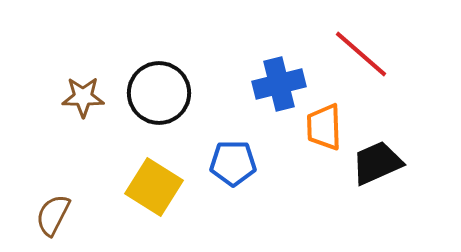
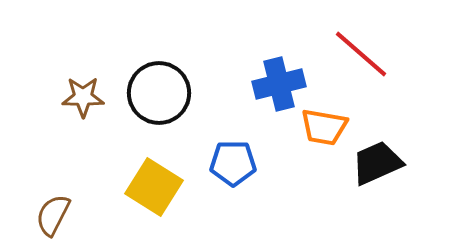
orange trapezoid: rotated 78 degrees counterclockwise
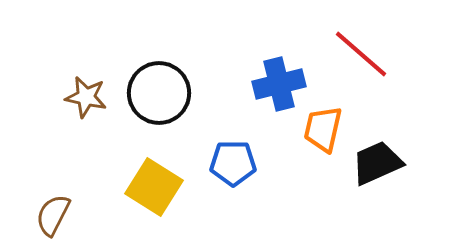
brown star: moved 3 px right; rotated 12 degrees clockwise
orange trapezoid: moved 1 px left, 2 px down; rotated 93 degrees clockwise
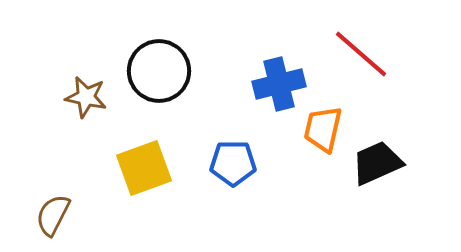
black circle: moved 22 px up
yellow square: moved 10 px left, 19 px up; rotated 38 degrees clockwise
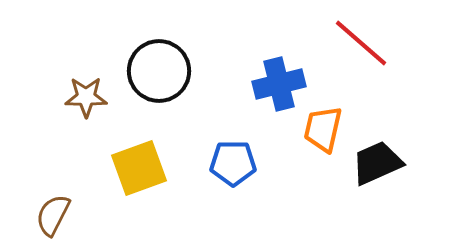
red line: moved 11 px up
brown star: rotated 12 degrees counterclockwise
yellow square: moved 5 px left
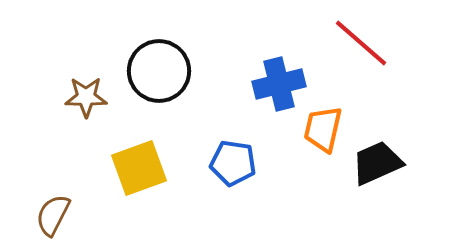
blue pentagon: rotated 9 degrees clockwise
